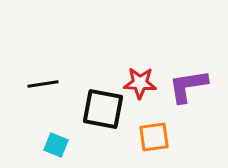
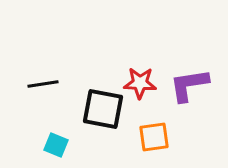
purple L-shape: moved 1 px right, 1 px up
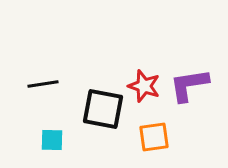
red star: moved 4 px right, 3 px down; rotated 16 degrees clockwise
cyan square: moved 4 px left, 5 px up; rotated 20 degrees counterclockwise
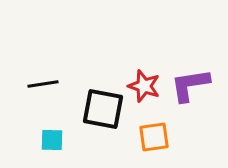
purple L-shape: moved 1 px right
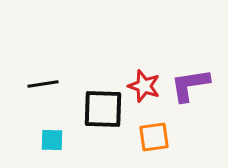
black square: rotated 9 degrees counterclockwise
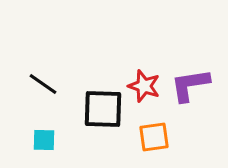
black line: rotated 44 degrees clockwise
cyan square: moved 8 px left
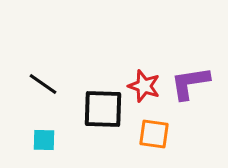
purple L-shape: moved 2 px up
orange square: moved 3 px up; rotated 16 degrees clockwise
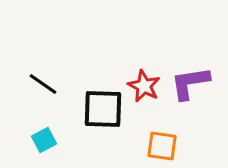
red star: rotated 8 degrees clockwise
orange square: moved 8 px right, 12 px down
cyan square: rotated 30 degrees counterclockwise
